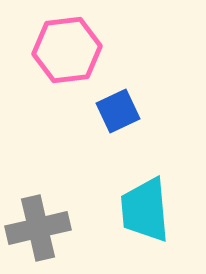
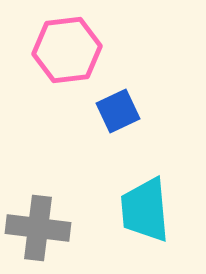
gray cross: rotated 20 degrees clockwise
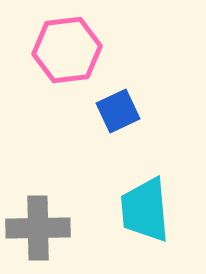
gray cross: rotated 8 degrees counterclockwise
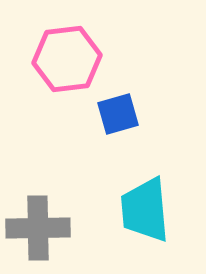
pink hexagon: moved 9 px down
blue square: moved 3 px down; rotated 9 degrees clockwise
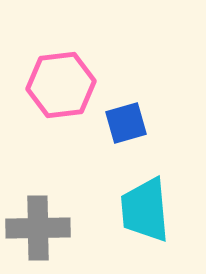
pink hexagon: moved 6 px left, 26 px down
blue square: moved 8 px right, 9 px down
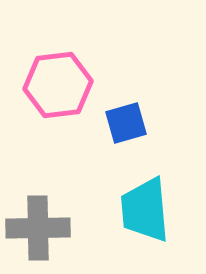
pink hexagon: moved 3 px left
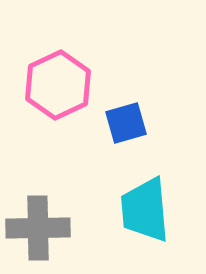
pink hexagon: rotated 18 degrees counterclockwise
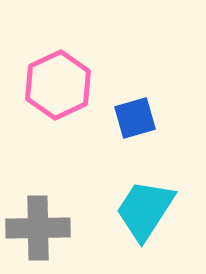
blue square: moved 9 px right, 5 px up
cyan trapezoid: rotated 38 degrees clockwise
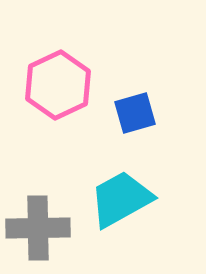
blue square: moved 5 px up
cyan trapezoid: moved 24 px left, 11 px up; rotated 28 degrees clockwise
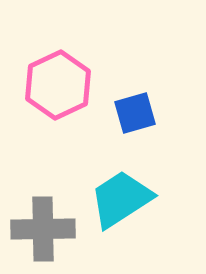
cyan trapezoid: rotated 4 degrees counterclockwise
gray cross: moved 5 px right, 1 px down
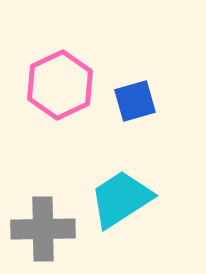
pink hexagon: moved 2 px right
blue square: moved 12 px up
